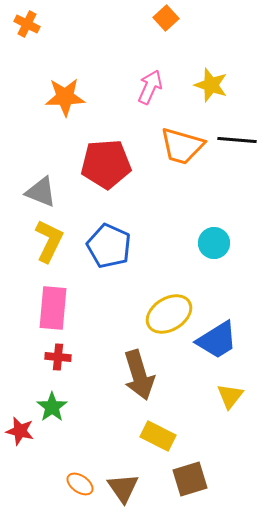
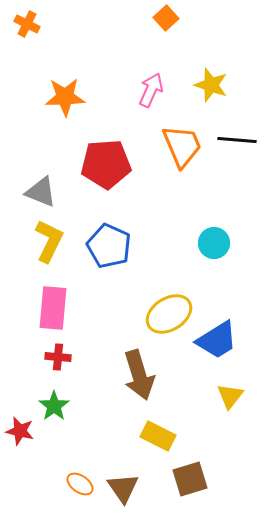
pink arrow: moved 1 px right, 3 px down
orange trapezoid: rotated 129 degrees counterclockwise
green star: moved 2 px right, 1 px up
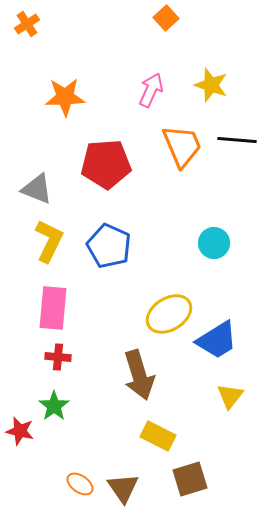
orange cross: rotated 30 degrees clockwise
gray triangle: moved 4 px left, 3 px up
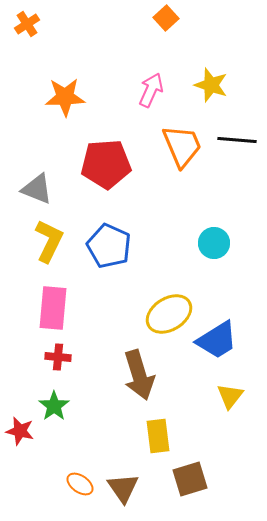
yellow rectangle: rotated 56 degrees clockwise
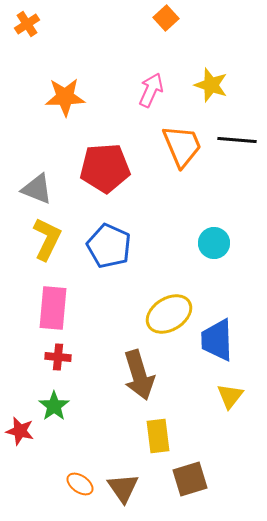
red pentagon: moved 1 px left, 4 px down
yellow L-shape: moved 2 px left, 2 px up
blue trapezoid: rotated 120 degrees clockwise
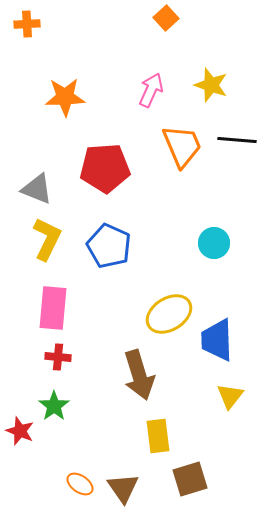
orange cross: rotated 30 degrees clockwise
red star: rotated 8 degrees clockwise
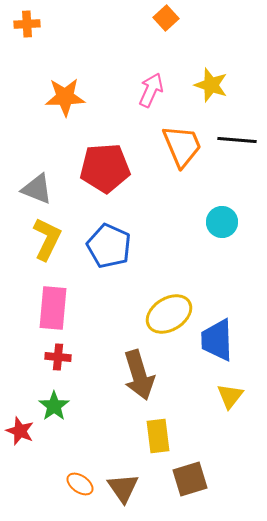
cyan circle: moved 8 px right, 21 px up
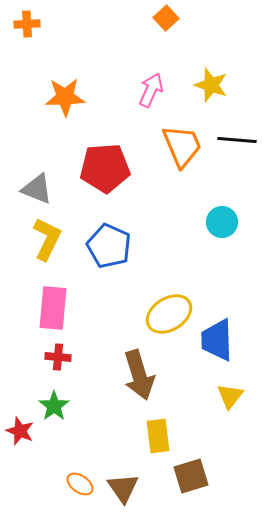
brown square: moved 1 px right, 3 px up
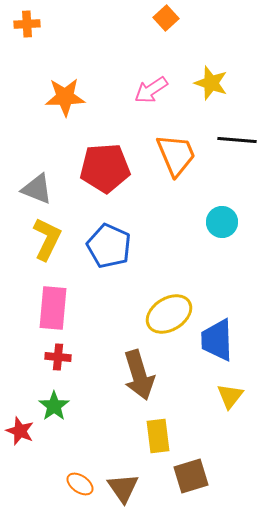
yellow star: moved 2 px up
pink arrow: rotated 148 degrees counterclockwise
orange trapezoid: moved 6 px left, 9 px down
